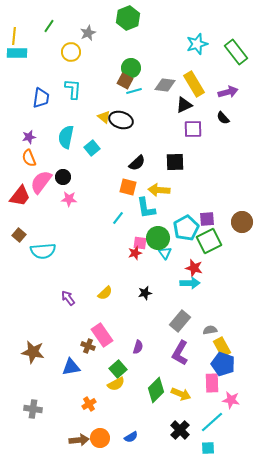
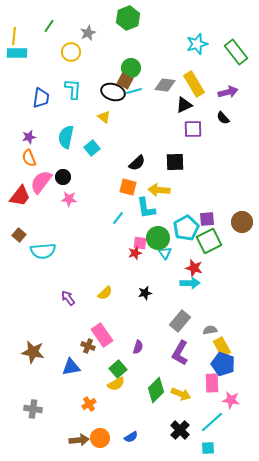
black ellipse at (121, 120): moved 8 px left, 28 px up
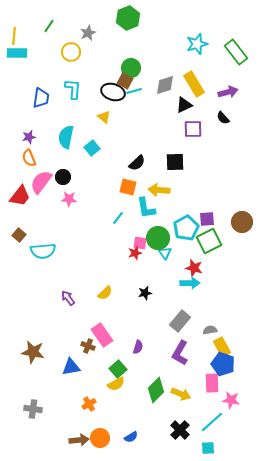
gray diamond at (165, 85): rotated 25 degrees counterclockwise
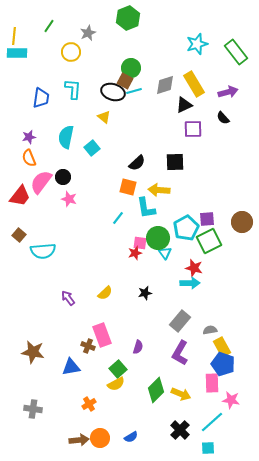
pink star at (69, 199): rotated 14 degrees clockwise
pink rectangle at (102, 335): rotated 15 degrees clockwise
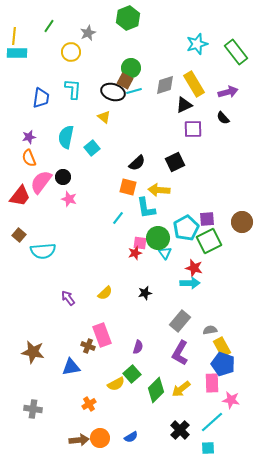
black square at (175, 162): rotated 24 degrees counterclockwise
green square at (118, 369): moved 14 px right, 5 px down
yellow arrow at (181, 394): moved 5 px up; rotated 120 degrees clockwise
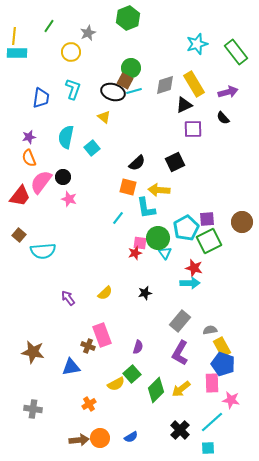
cyan L-shape at (73, 89): rotated 15 degrees clockwise
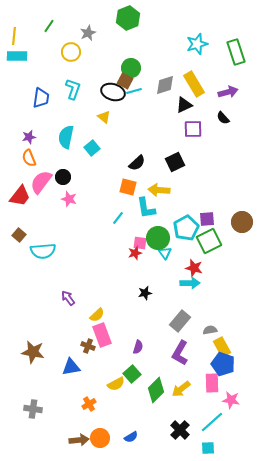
green rectangle at (236, 52): rotated 20 degrees clockwise
cyan rectangle at (17, 53): moved 3 px down
yellow semicircle at (105, 293): moved 8 px left, 22 px down
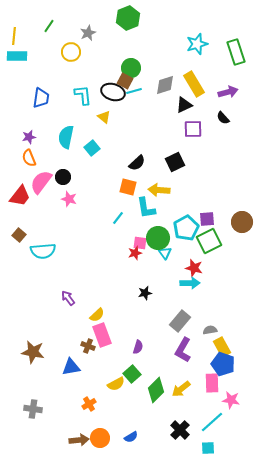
cyan L-shape at (73, 89): moved 10 px right, 6 px down; rotated 25 degrees counterclockwise
purple L-shape at (180, 353): moved 3 px right, 3 px up
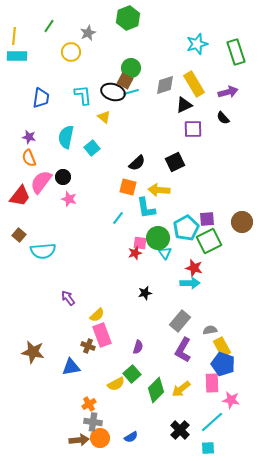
cyan line at (134, 91): moved 3 px left, 1 px down
purple star at (29, 137): rotated 24 degrees clockwise
gray cross at (33, 409): moved 60 px right, 13 px down
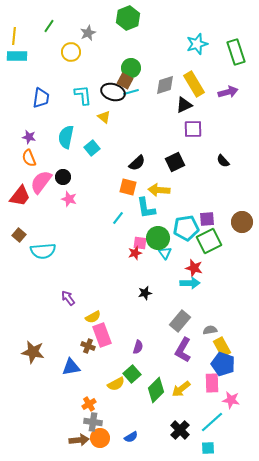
black semicircle at (223, 118): moved 43 px down
cyan pentagon at (186, 228): rotated 20 degrees clockwise
yellow semicircle at (97, 315): moved 4 px left, 2 px down; rotated 14 degrees clockwise
